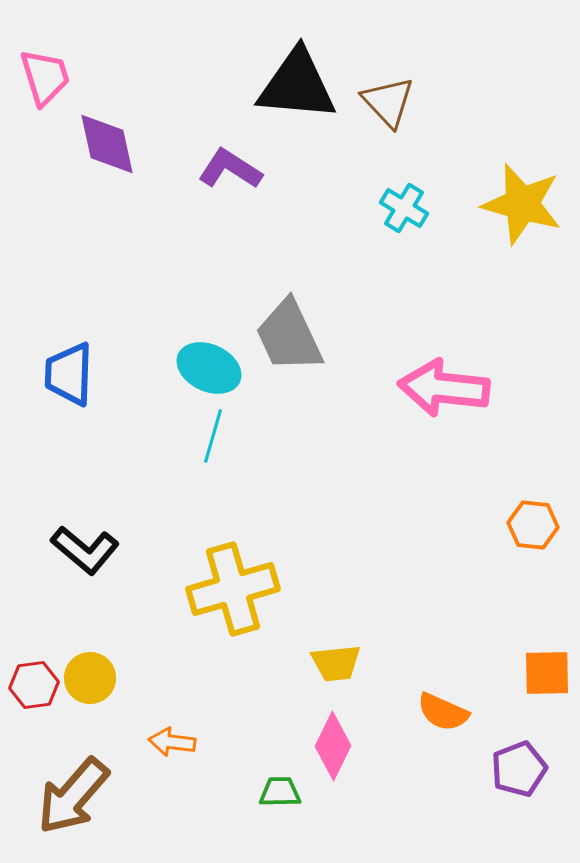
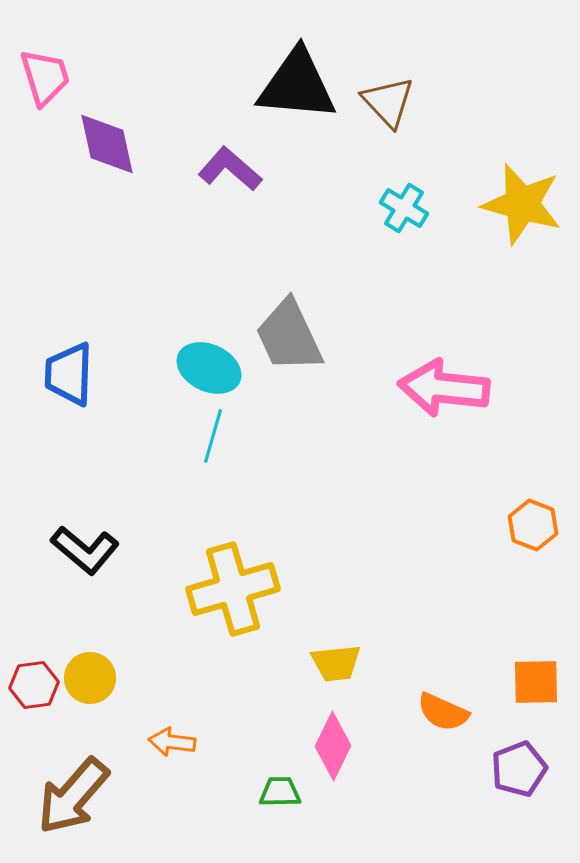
purple L-shape: rotated 8 degrees clockwise
orange hexagon: rotated 15 degrees clockwise
orange square: moved 11 px left, 9 px down
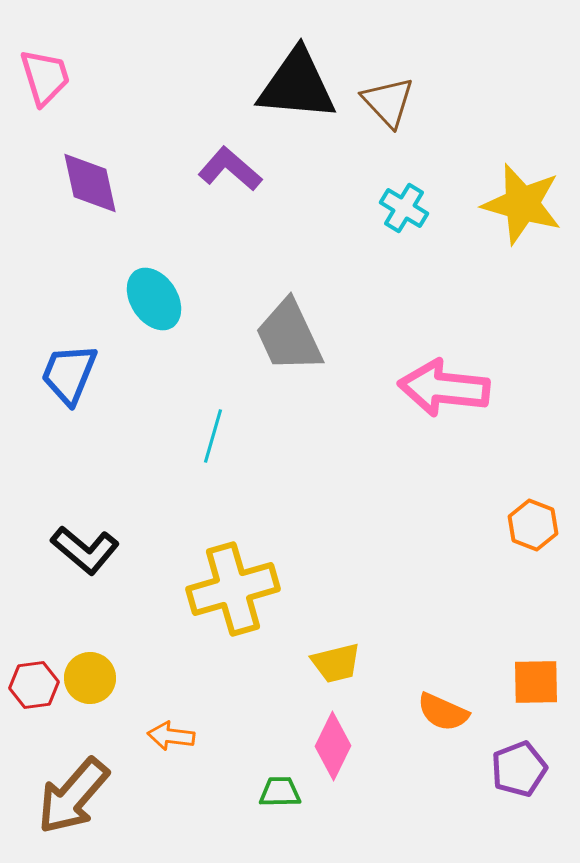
purple diamond: moved 17 px left, 39 px down
cyan ellipse: moved 55 px left, 69 px up; rotated 32 degrees clockwise
blue trapezoid: rotated 20 degrees clockwise
yellow trapezoid: rotated 8 degrees counterclockwise
orange arrow: moved 1 px left, 6 px up
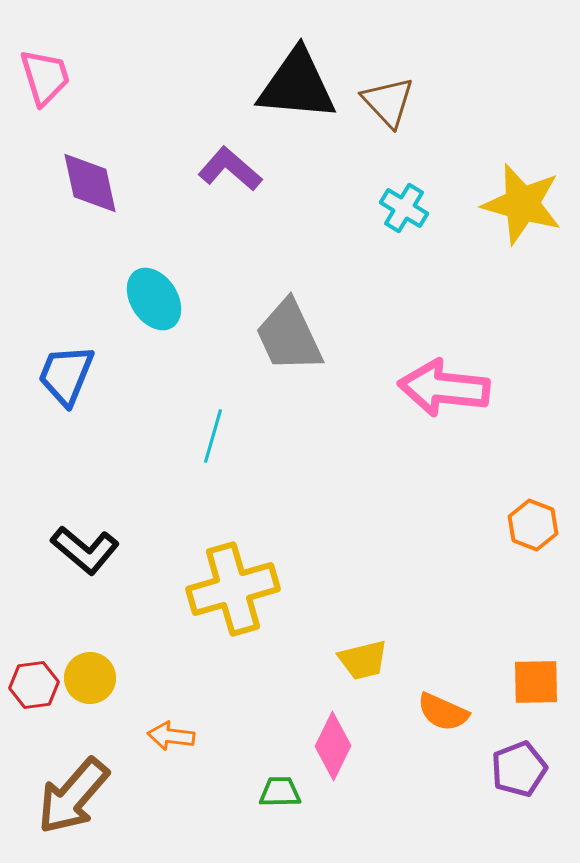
blue trapezoid: moved 3 px left, 1 px down
yellow trapezoid: moved 27 px right, 3 px up
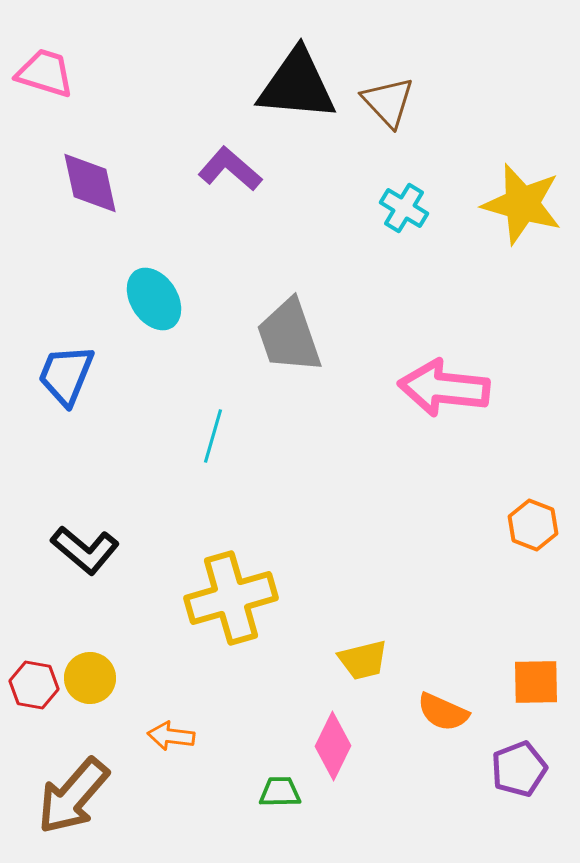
pink trapezoid: moved 4 px up; rotated 56 degrees counterclockwise
gray trapezoid: rotated 6 degrees clockwise
yellow cross: moved 2 px left, 9 px down
red hexagon: rotated 18 degrees clockwise
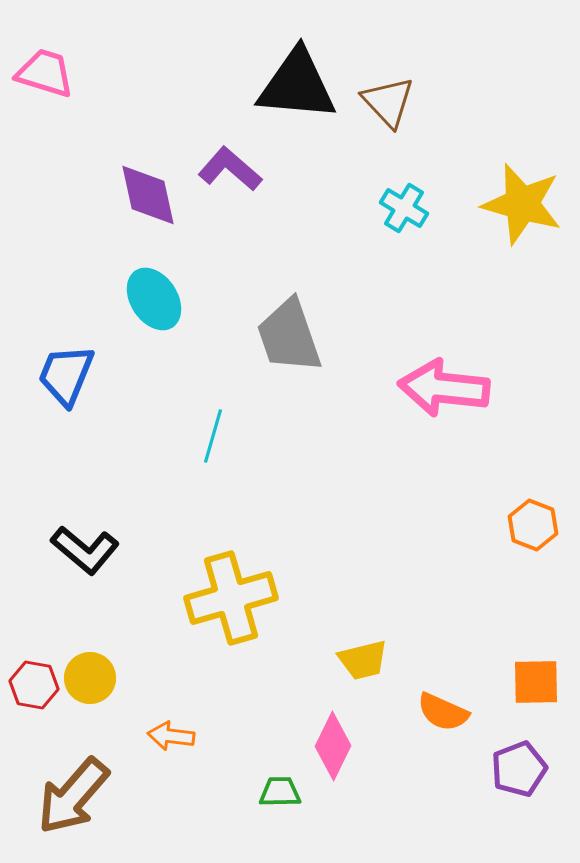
purple diamond: moved 58 px right, 12 px down
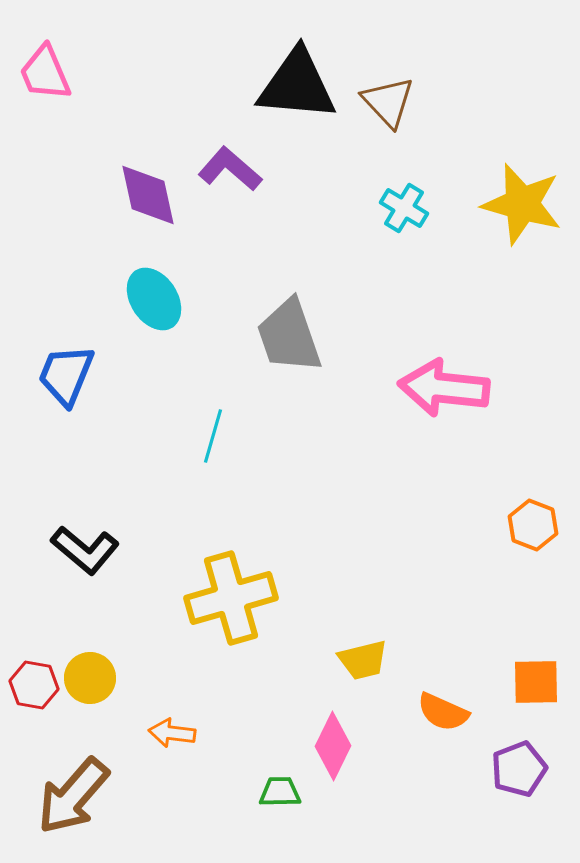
pink trapezoid: rotated 130 degrees counterclockwise
orange arrow: moved 1 px right, 3 px up
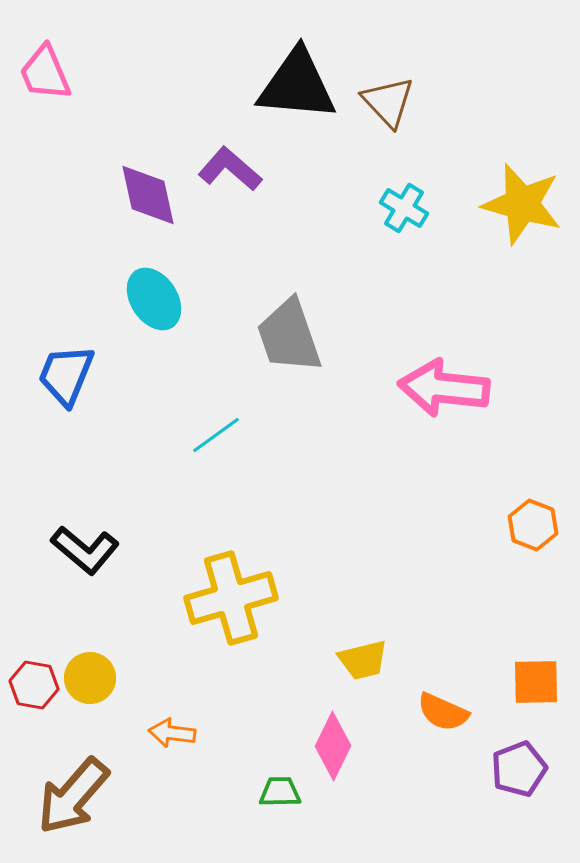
cyan line: moved 3 px right, 1 px up; rotated 38 degrees clockwise
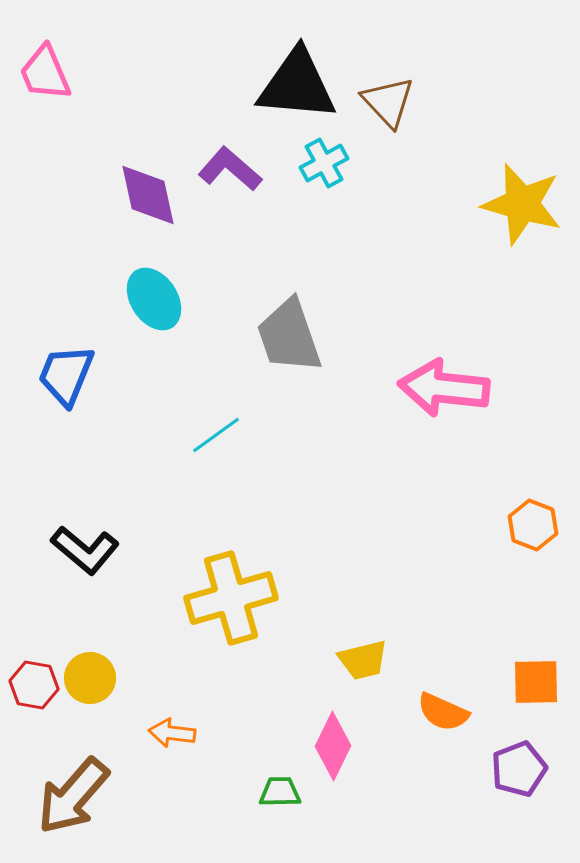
cyan cross: moved 80 px left, 45 px up; rotated 30 degrees clockwise
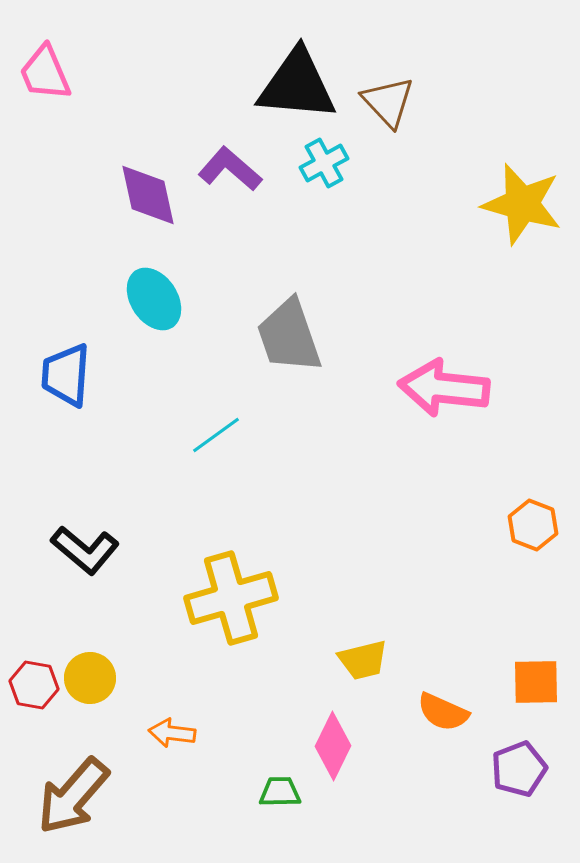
blue trapezoid: rotated 18 degrees counterclockwise
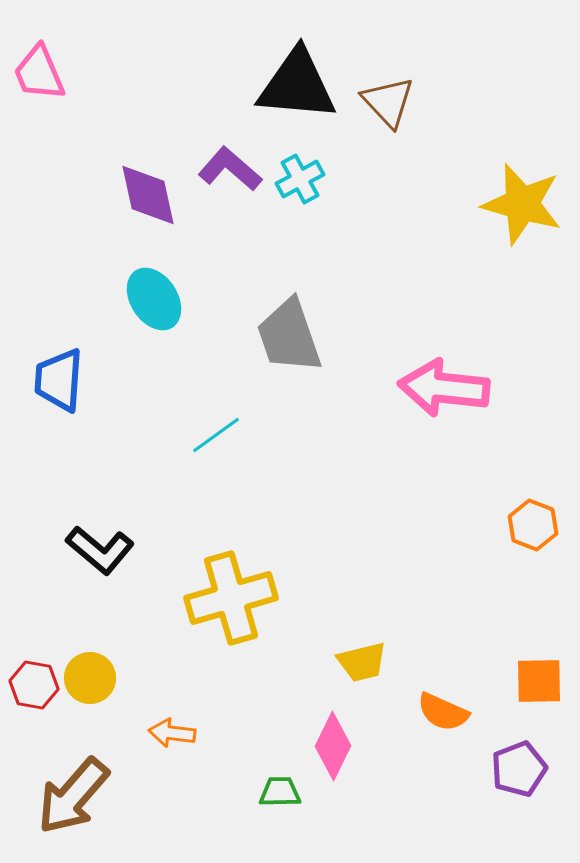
pink trapezoid: moved 6 px left
cyan cross: moved 24 px left, 16 px down
blue trapezoid: moved 7 px left, 5 px down
black L-shape: moved 15 px right
yellow trapezoid: moved 1 px left, 2 px down
orange square: moved 3 px right, 1 px up
